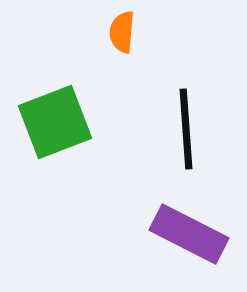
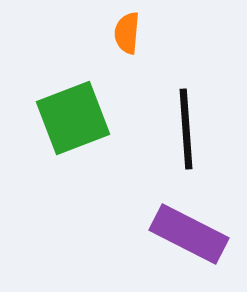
orange semicircle: moved 5 px right, 1 px down
green square: moved 18 px right, 4 px up
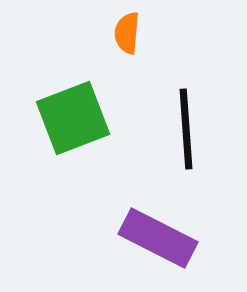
purple rectangle: moved 31 px left, 4 px down
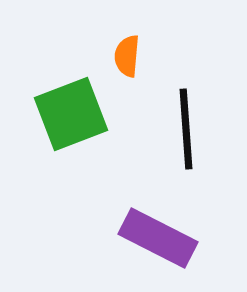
orange semicircle: moved 23 px down
green square: moved 2 px left, 4 px up
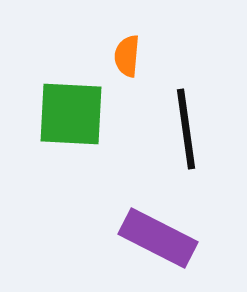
green square: rotated 24 degrees clockwise
black line: rotated 4 degrees counterclockwise
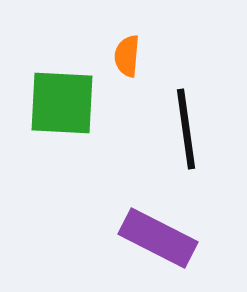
green square: moved 9 px left, 11 px up
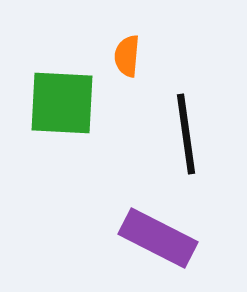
black line: moved 5 px down
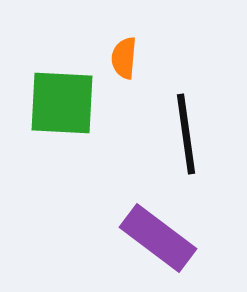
orange semicircle: moved 3 px left, 2 px down
purple rectangle: rotated 10 degrees clockwise
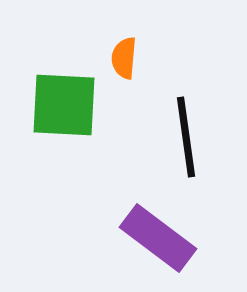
green square: moved 2 px right, 2 px down
black line: moved 3 px down
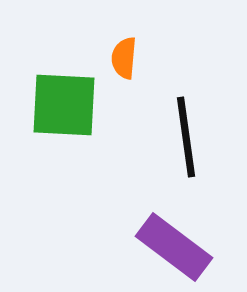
purple rectangle: moved 16 px right, 9 px down
